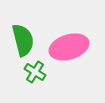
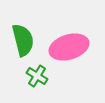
green cross: moved 2 px right, 4 px down
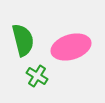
pink ellipse: moved 2 px right
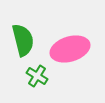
pink ellipse: moved 1 px left, 2 px down
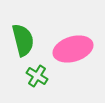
pink ellipse: moved 3 px right
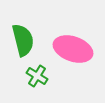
pink ellipse: rotated 36 degrees clockwise
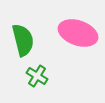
pink ellipse: moved 5 px right, 16 px up
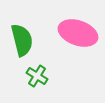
green semicircle: moved 1 px left
